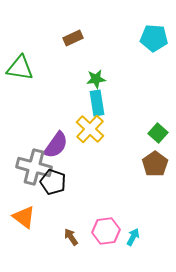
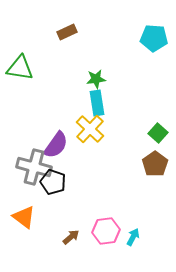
brown rectangle: moved 6 px left, 6 px up
brown arrow: rotated 84 degrees clockwise
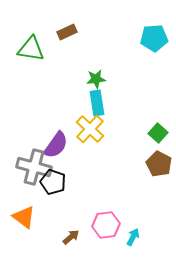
cyan pentagon: rotated 8 degrees counterclockwise
green triangle: moved 11 px right, 19 px up
brown pentagon: moved 4 px right; rotated 10 degrees counterclockwise
pink hexagon: moved 6 px up
